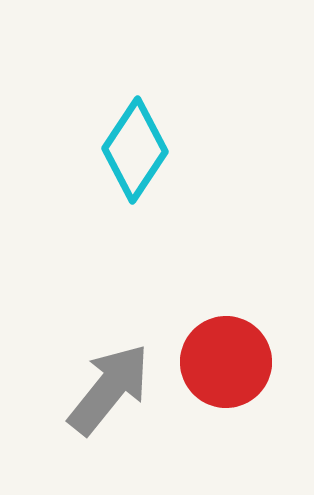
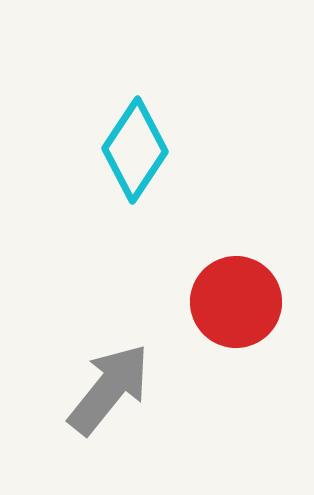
red circle: moved 10 px right, 60 px up
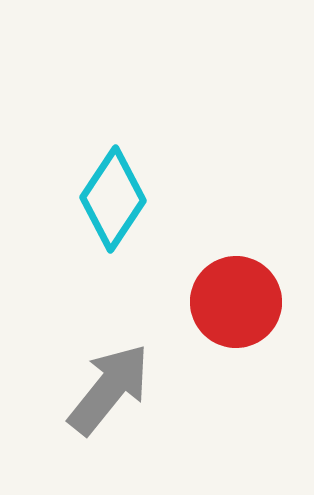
cyan diamond: moved 22 px left, 49 px down
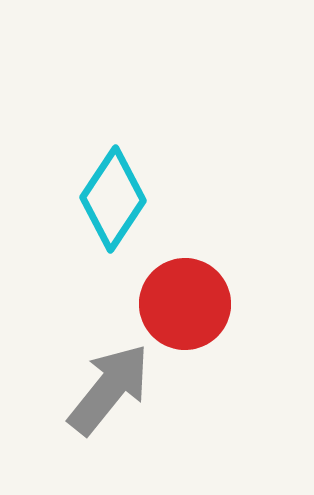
red circle: moved 51 px left, 2 px down
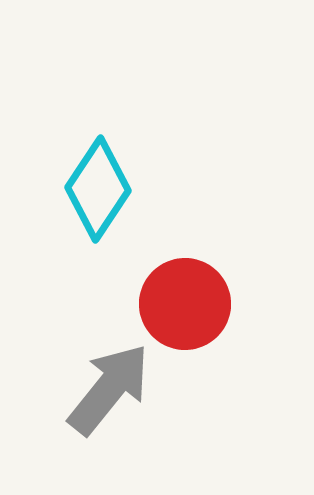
cyan diamond: moved 15 px left, 10 px up
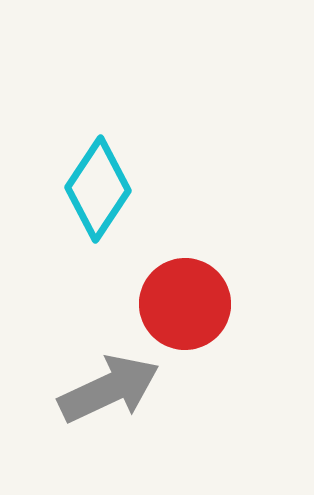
gray arrow: rotated 26 degrees clockwise
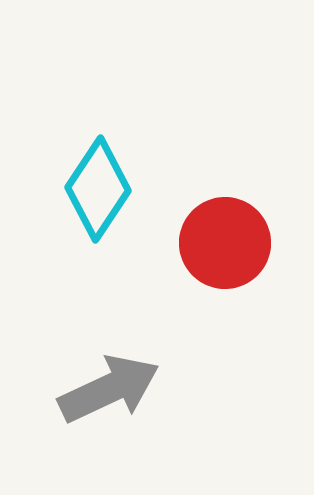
red circle: moved 40 px right, 61 px up
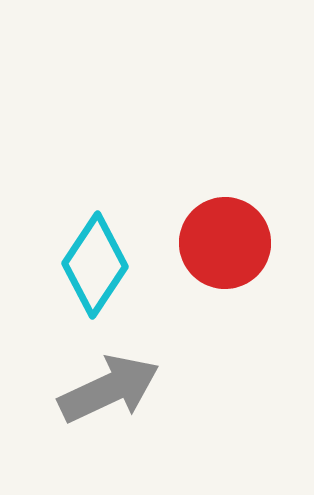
cyan diamond: moved 3 px left, 76 px down
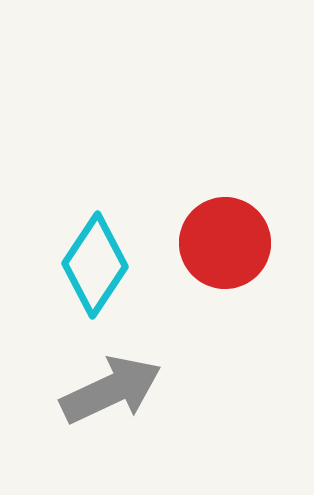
gray arrow: moved 2 px right, 1 px down
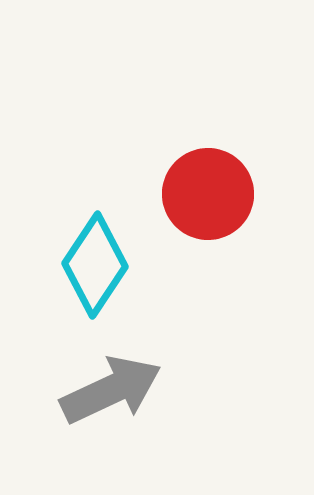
red circle: moved 17 px left, 49 px up
